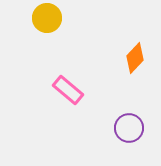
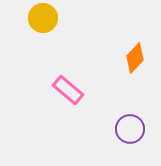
yellow circle: moved 4 px left
purple circle: moved 1 px right, 1 px down
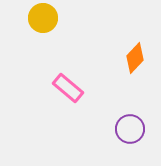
pink rectangle: moved 2 px up
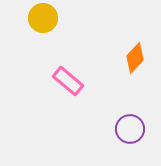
pink rectangle: moved 7 px up
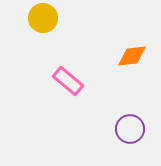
orange diamond: moved 3 px left, 2 px up; rotated 40 degrees clockwise
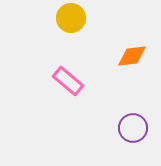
yellow circle: moved 28 px right
purple circle: moved 3 px right, 1 px up
